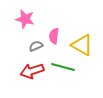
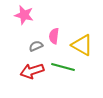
pink star: moved 1 px left, 4 px up
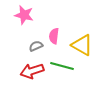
green line: moved 1 px left, 1 px up
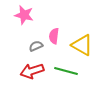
green line: moved 4 px right, 5 px down
